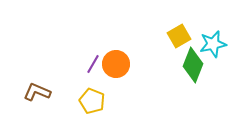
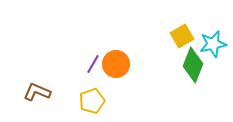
yellow square: moved 3 px right
yellow pentagon: rotated 30 degrees clockwise
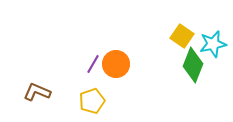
yellow square: rotated 25 degrees counterclockwise
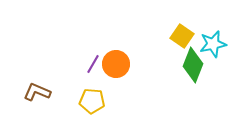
yellow pentagon: rotated 25 degrees clockwise
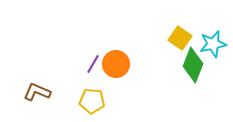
yellow square: moved 2 px left, 2 px down
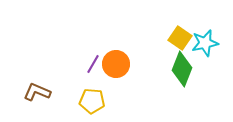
cyan star: moved 8 px left, 1 px up
green diamond: moved 11 px left, 4 px down
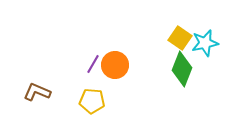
orange circle: moved 1 px left, 1 px down
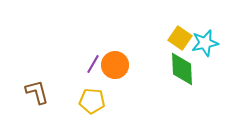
green diamond: rotated 24 degrees counterclockwise
brown L-shape: rotated 52 degrees clockwise
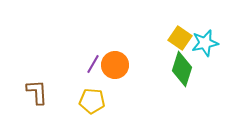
green diamond: rotated 20 degrees clockwise
brown L-shape: rotated 12 degrees clockwise
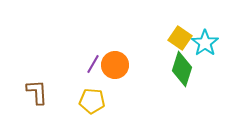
cyan star: rotated 24 degrees counterclockwise
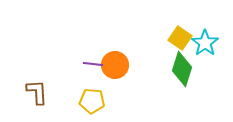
purple line: rotated 66 degrees clockwise
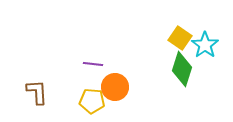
cyan star: moved 2 px down
orange circle: moved 22 px down
